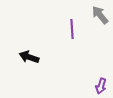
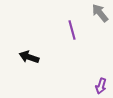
gray arrow: moved 2 px up
purple line: moved 1 px down; rotated 12 degrees counterclockwise
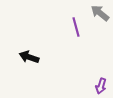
gray arrow: rotated 12 degrees counterclockwise
purple line: moved 4 px right, 3 px up
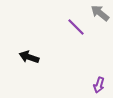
purple line: rotated 30 degrees counterclockwise
purple arrow: moved 2 px left, 1 px up
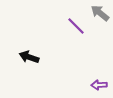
purple line: moved 1 px up
purple arrow: rotated 70 degrees clockwise
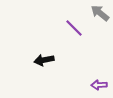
purple line: moved 2 px left, 2 px down
black arrow: moved 15 px right, 3 px down; rotated 30 degrees counterclockwise
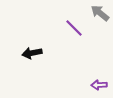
black arrow: moved 12 px left, 7 px up
